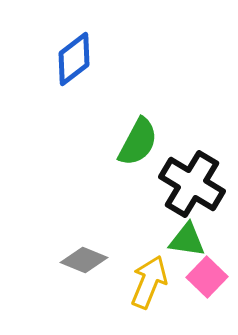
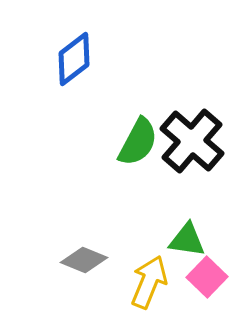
black cross: moved 43 px up; rotated 10 degrees clockwise
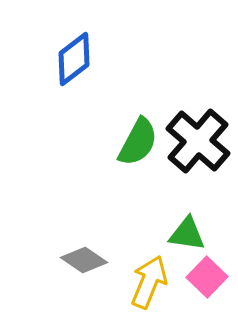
black cross: moved 6 px right
green triangle: moved 6 px up
gray diamond: rotated 12 degrees clockwise
